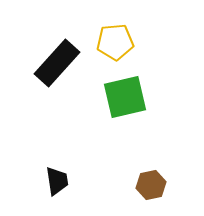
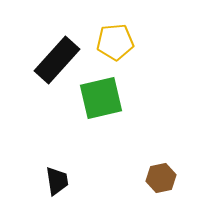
black rectangle: moved 3 px up
green square: moved 24 px left, 1 px down
brown hexagon: moved 10 px right, 7 px up
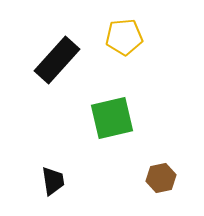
yellow pentagon: moved 9 px right, 5 px up
green square: moved 11 px right, 20 px down
black trapezoid: moved 4 px left
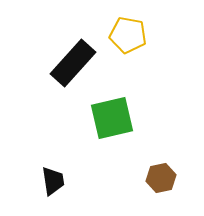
yellow pentagon: moved 4 px right, 2 px up; rotated 15 degrees clockwise
black rectangle: moved 16 px right, 3 px down
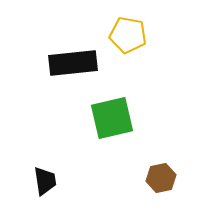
black rectangle: rotated 42 degrees clockwise
black trapezoid: moved 8 px left
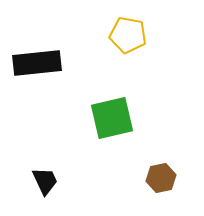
black rectangle: moved 36 px left
black trapezoid: rotated 16 degrees counterclockwise
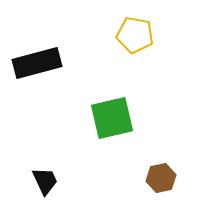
yellow pentagon: moved 7 px right
black rectangle: rotated 9 degrees counterclockwise
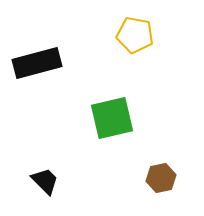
black trapezoid: rotated 20 degrees counterclockwise
